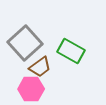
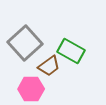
brown trapezoid: moved 9 px right, 1 px up
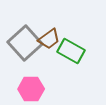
brown trapezoid: moved 27 px up
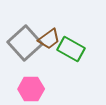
green rectangle: moved 2 px up
